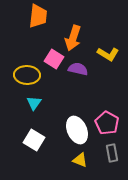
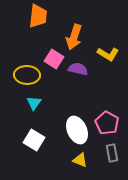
orange arrow: moved 1 px right, 1 px up
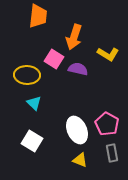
cyan triangle: rotated 21 degrees counterclockwise
pink pentagon: moved 1 px down
white square: moved 2 px left, 1 px down
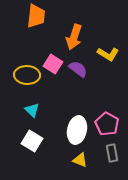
orange trapezoid: moved 2 px left
pink square: moved 1 px left, 5 px down
purple semicircle: rotated 24 degrees clockwise
cyan triangle: moved 2 px left, 7 px down
white ellipse: rotated 36 degrees clockwise
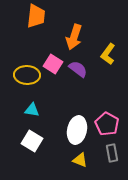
yellow L-shape: rotated 95 degrees clockwise
cyan triangle: rotated 35 degrees counterclockwise
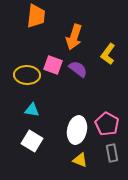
pink square: moved 1 px down; rotated 12 degrees counterclockwise
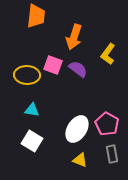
white ellipse: moved 1 px up; rotated 20 degrees clockwise
gray rectangle: moved 1 px down
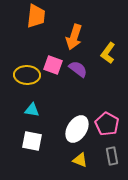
yellow L-shape: moved 1 px up
white square: rotated 20 degrees counterclockwise
gray rectangle: moved 2 px down
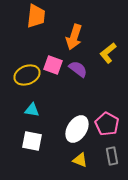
yellow L-shape: rotated 15 degrees clockwise
yellow ellipse: rotated 25 degrees counterclockwise
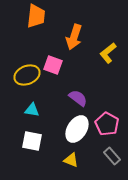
purple semicircle: moved 29 px down
gray rectangle: rotated 30 degrees counterclockwise
yellow triangle: moved 9 px left
